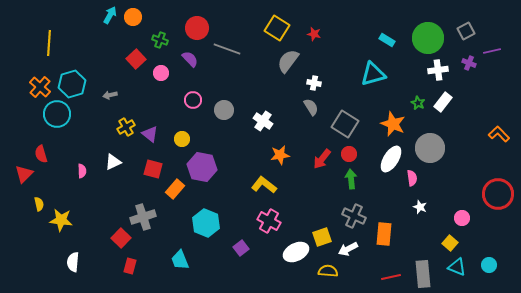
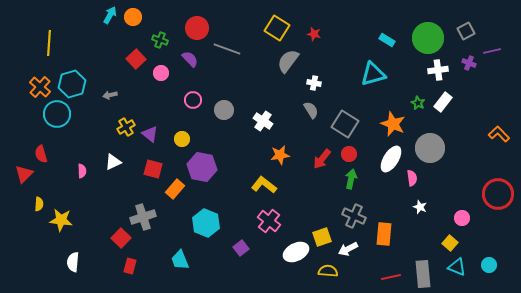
gray semicircle at (311, 107): moved 3 px down
green arrow at (351, 179): rotated 18 degrees clockwise
yellow semicircle at (39, 204): rotated 16 degrees clockwise
pink cross at (269, 221): rotated 10 degrees clockwise
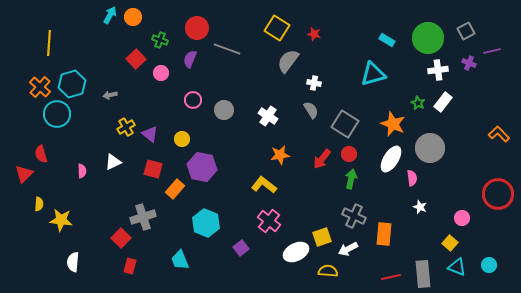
purple semicircle at (190, 59): rotated 114 degrees counterclockwise
white cross at (263, 121): moved 5 px right, 5 px up
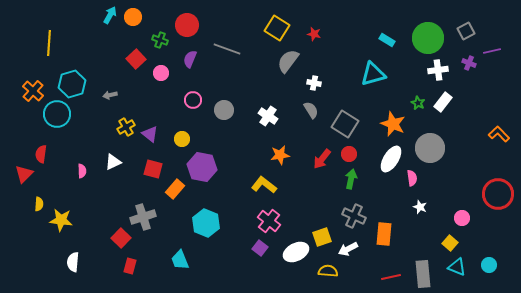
red circle at (197, 28): moved 10 px left, 3 px up
orange cross at (40, 87): moved 7 px left, 4 px down
red semicircle at (41, 154): rotated 24 degrees clockwise
purple square at (241, 248): moved 19 px right; rotated 14 degrees counterclockwise
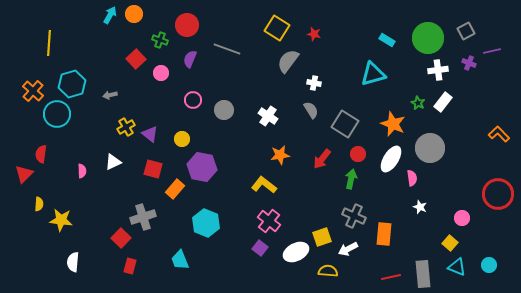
orange circle at (133, 17): moved 1 px right, 3 px up
red circle at (349, 154): moved 9 px right
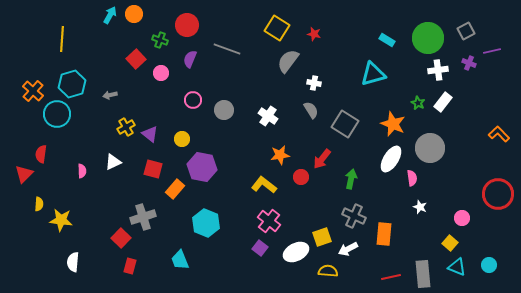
yellow line at (49, 43): moved 13 px right, 4 px up
red circle at (358, 154): moved 57 px left, 23 px down
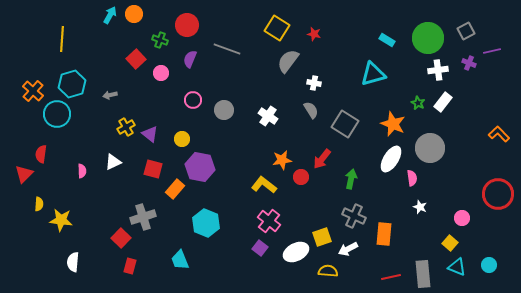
orange star at (280, 155): moved 2 px right, 5 px down
purple hexagon at (202, 167): moved 2 px left
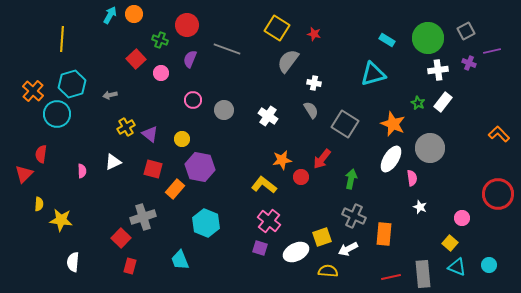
purple square at (260, 248): rotated 21 degrees counterclockwise
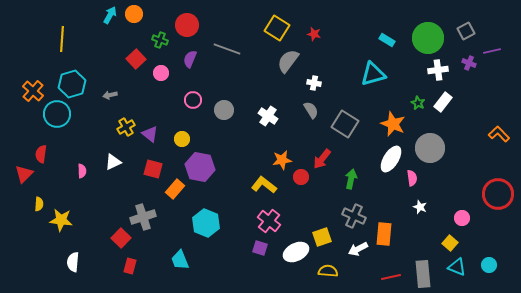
white arrow at (348, 249): moved 10 px right
